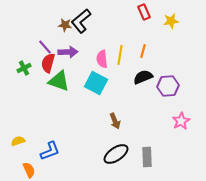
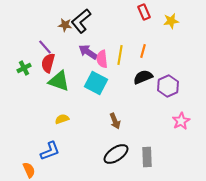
purple arrow: moved 20 px right; rotated 144 degrees counterclockwise
purple hexagon: rotated 20 degrees counterclockwise
yellow semicircle: moved 44 px right, 22 px up
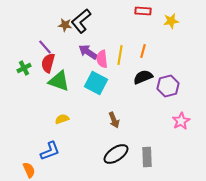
red rectangle: moved 1 px left, 1 px up; rotated 63 degrees counterclockwise
purple hexagon: rotated 10 degrees clockwise
brown arrow: moved 1 px left, 1 px up
